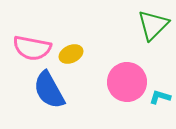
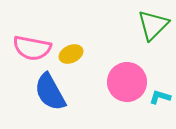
blue semicircle: moved 1 px right, 2 px down
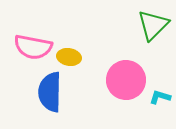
pink semicircle: moved 1 px right, 1 px up
yellow ellipse: moved 2 px left, 3 px down; rotated 35 degrees clockwise
pink circle: moved 1 px left, 2 px up
blue semicircle: rotated 30 degrees clockwise
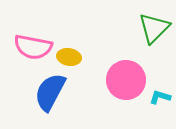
green triangle: moved 1 px right, 3 px down
blue semicircle: rotated 27 degrees clockwise
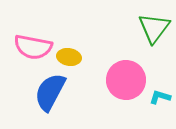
green triangle: rotated 8 degrees counterclockwise
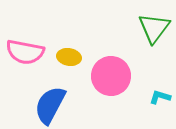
pink semicircle: moved 8 px left, 5 px down
pink circle: moved 15 px left, 4 px up
blue semicircle: moved 13 px down
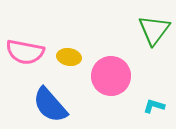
green triangle: moved 2 px down
cyan L-shape: moved 6 px left, 9 px down
blue semicircle: rotated 69 degrees counterclockwise
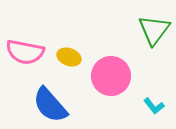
yellow ellipse: rotated 10 degrees clockwise
cyan L-shape: rotated 145 degrees counterclockwise
